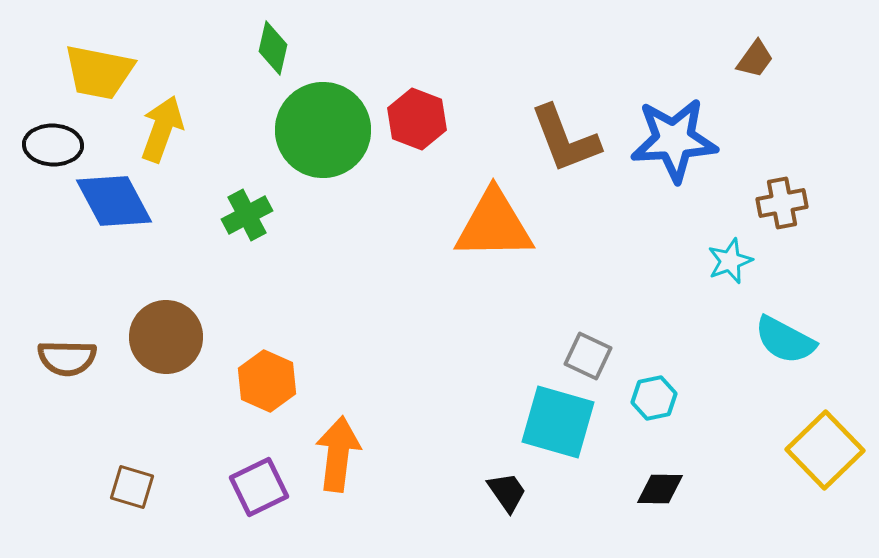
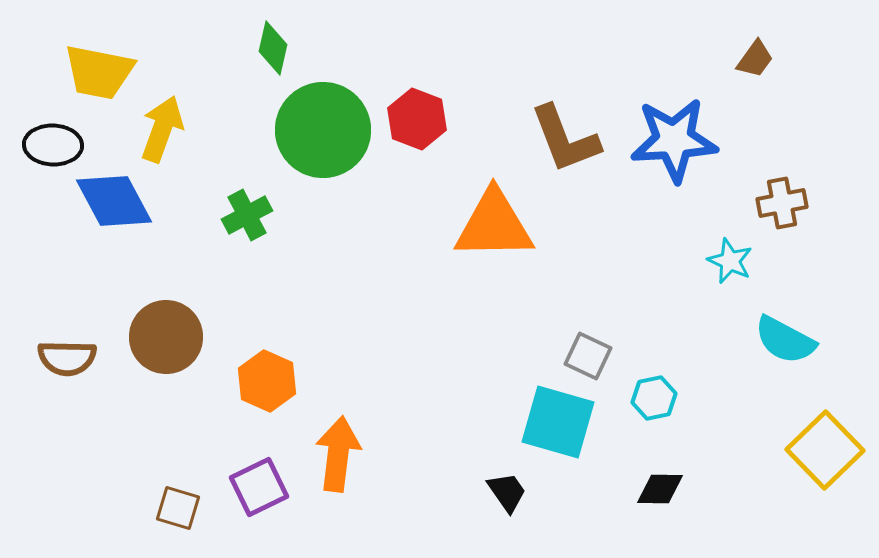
cyan star: rotated 27 degrees counterclockwise
brown square: moved 46 px right, 21 px down
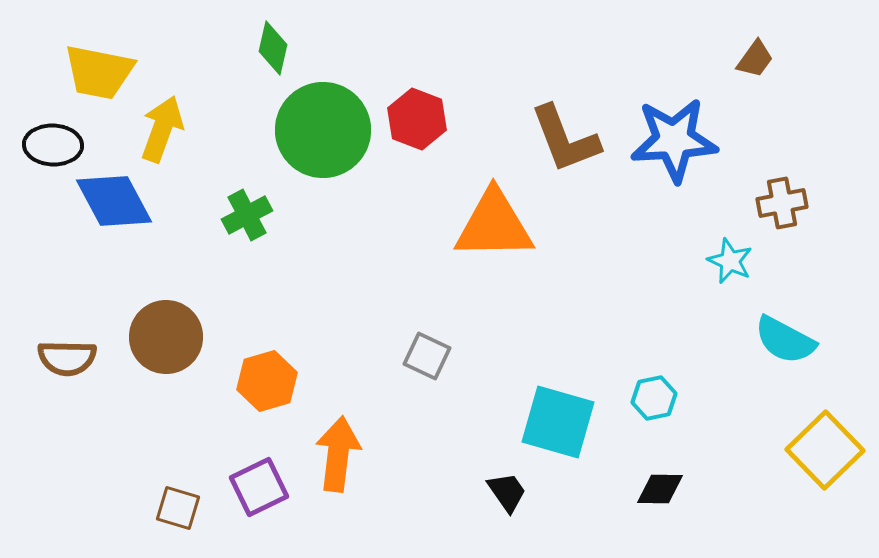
gray square: moved 161 px left
orange hexagon: rotated 20 degrees clockwise
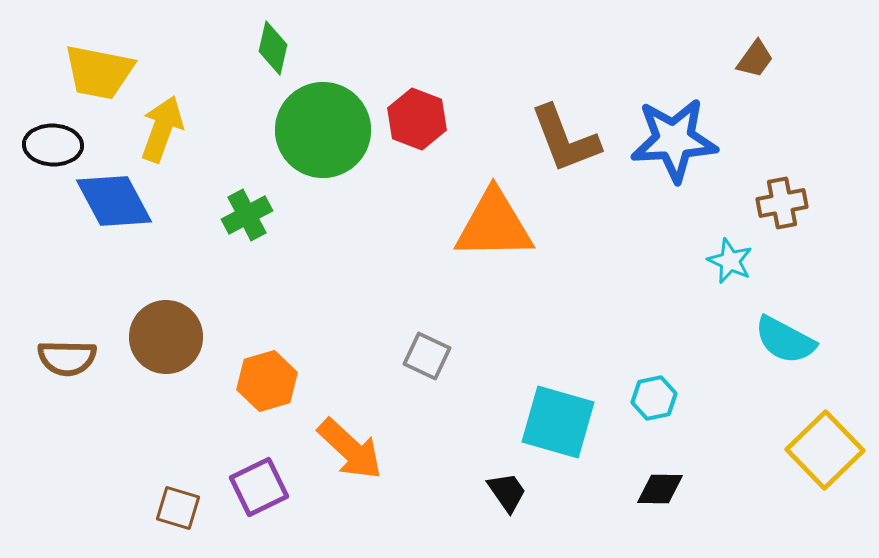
orange arrow: moved 12 px right, 5 px up; rotated 126 degrees clockwise
